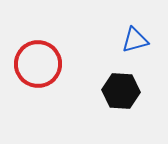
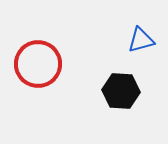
blue triangle: moved 6 px right
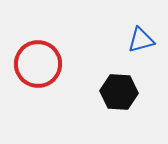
black hexagon: moved 2 px left, 1 px down
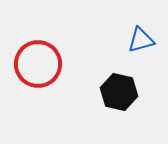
black hexagon: rotated 9 degrees clockwise
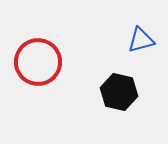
red circle: moved 2 px up
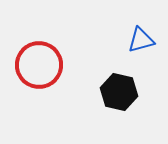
red circle: moved 1 px right, 3 px down
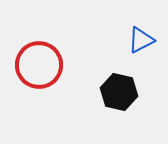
blue triangle: rotated 12 degrees counterclockwise
